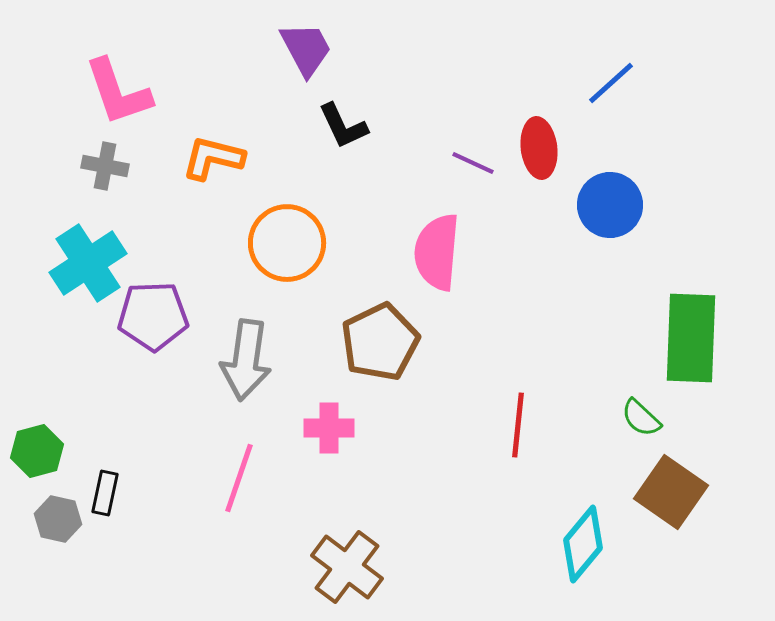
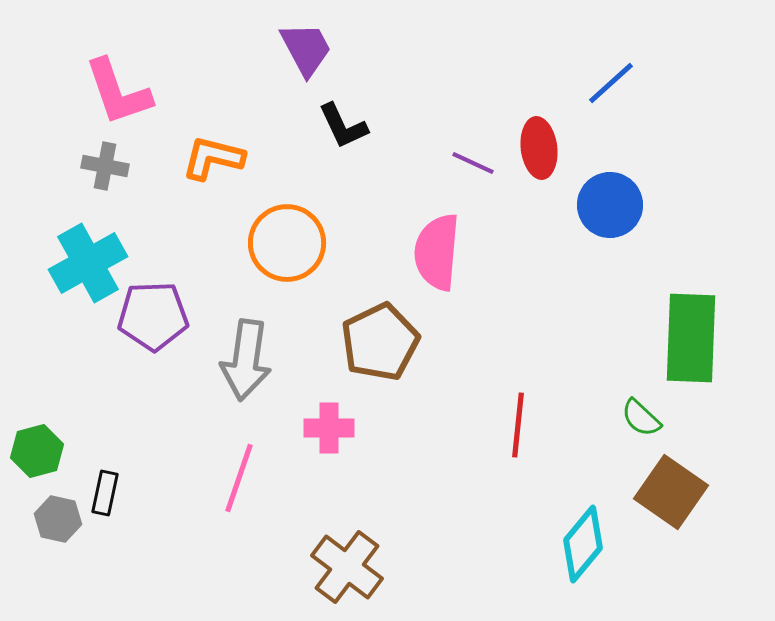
cyan cross: rotated 4 degrees clockwise
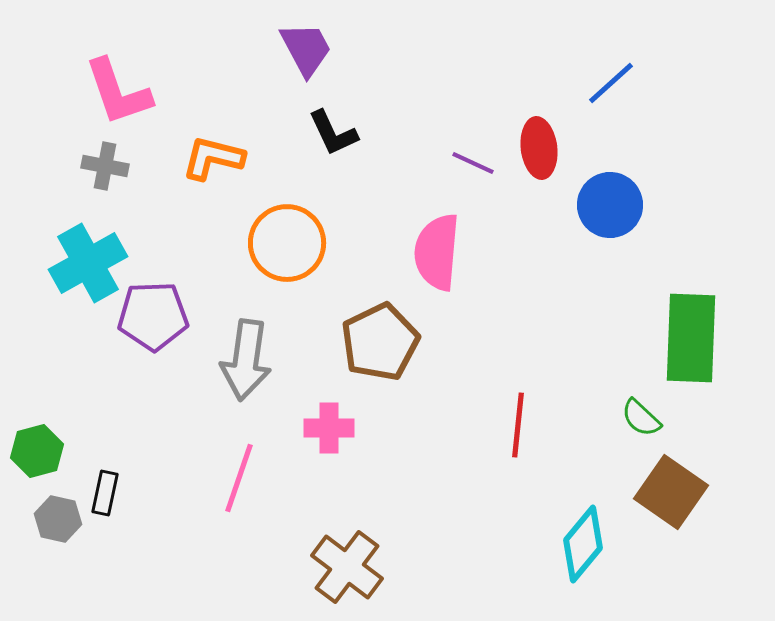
black L-shape: moved 10 px left, 7 px down
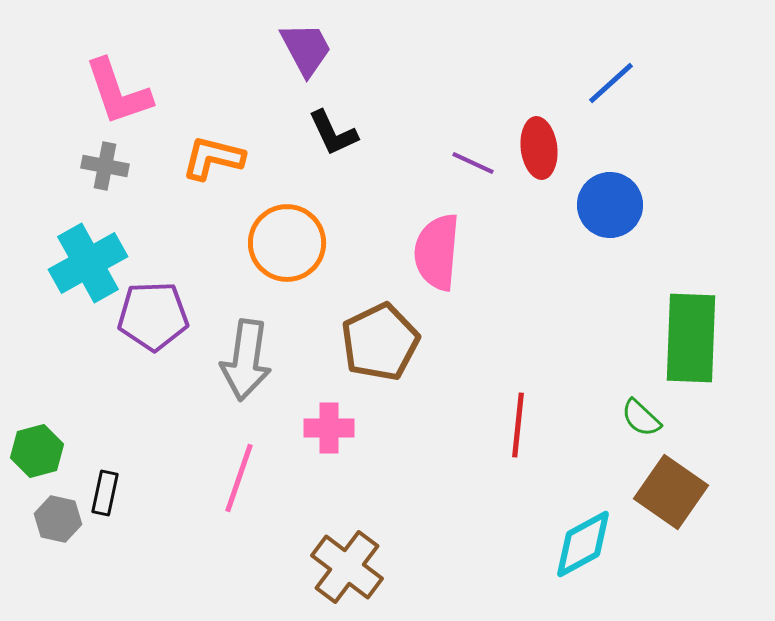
cyan diamond: rotated 22 degrees clockwise
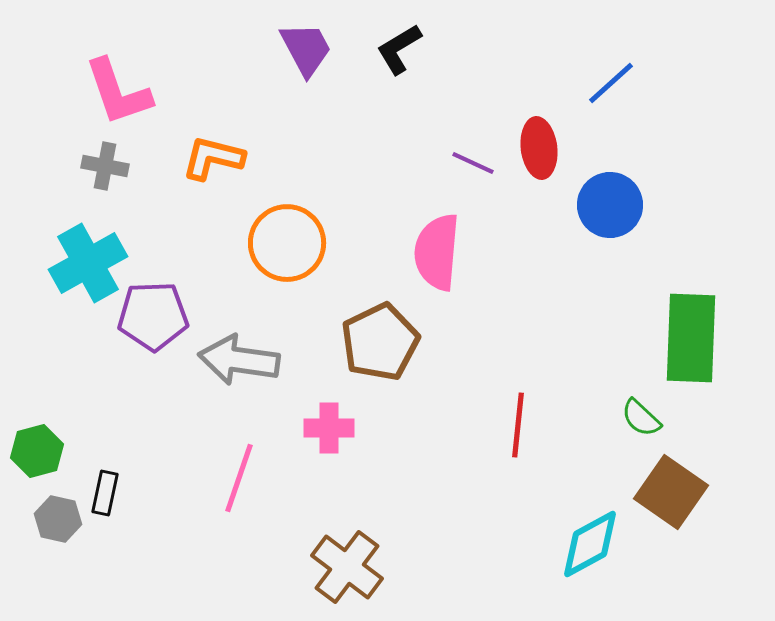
black L-shape: moved 66 px right, 84 px up; rotated 84 degrees clockwise
gray arrow: moved 7 px left; rotated 90 degrees clockwise
cyan diamond: moved 7 px right
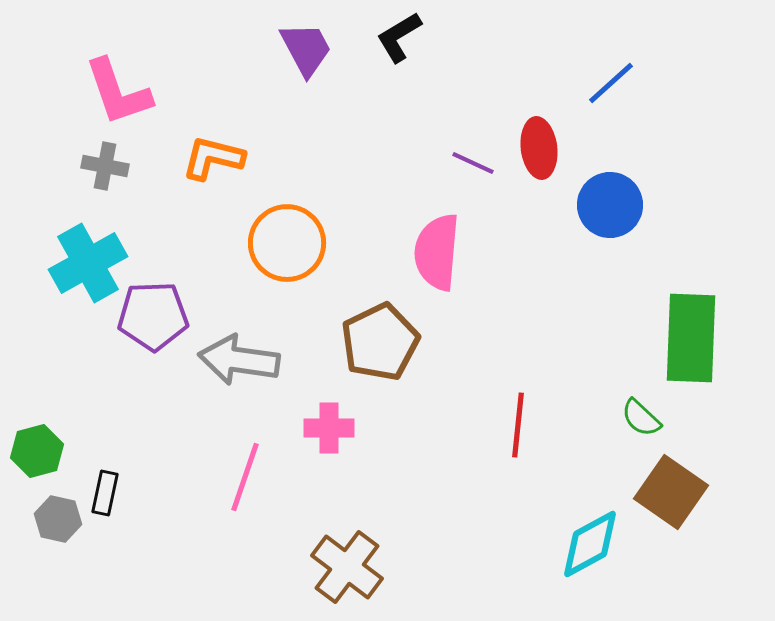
black L-shape: moved 12 px up
pink line: moved 6 px right, 1 px up
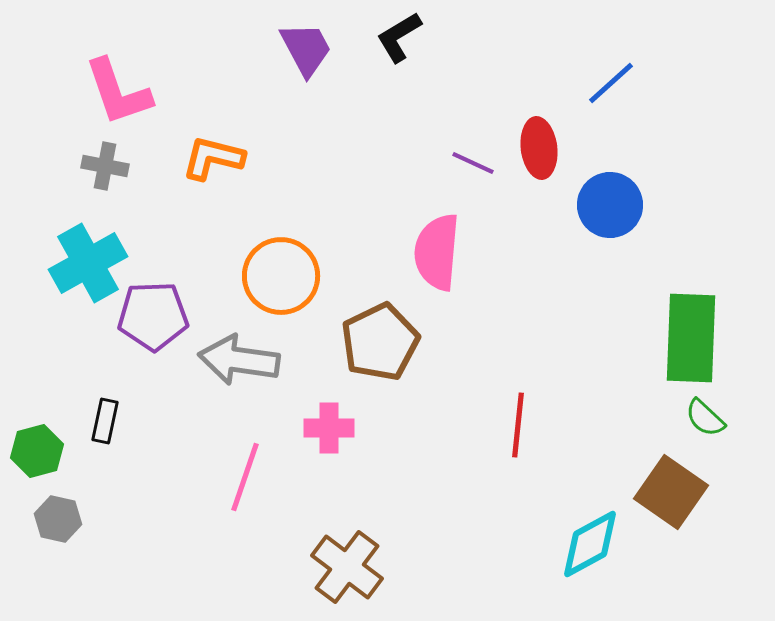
orange circle: moved 6 px left, 33 px down
green semicircle: moved 64 px right
black rectangle: moved 72 px up
